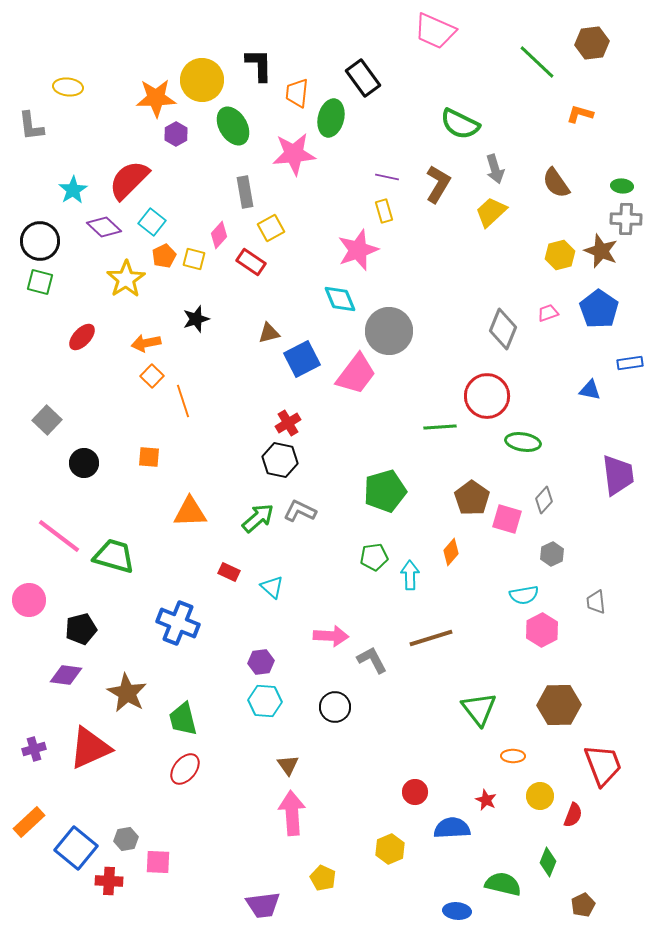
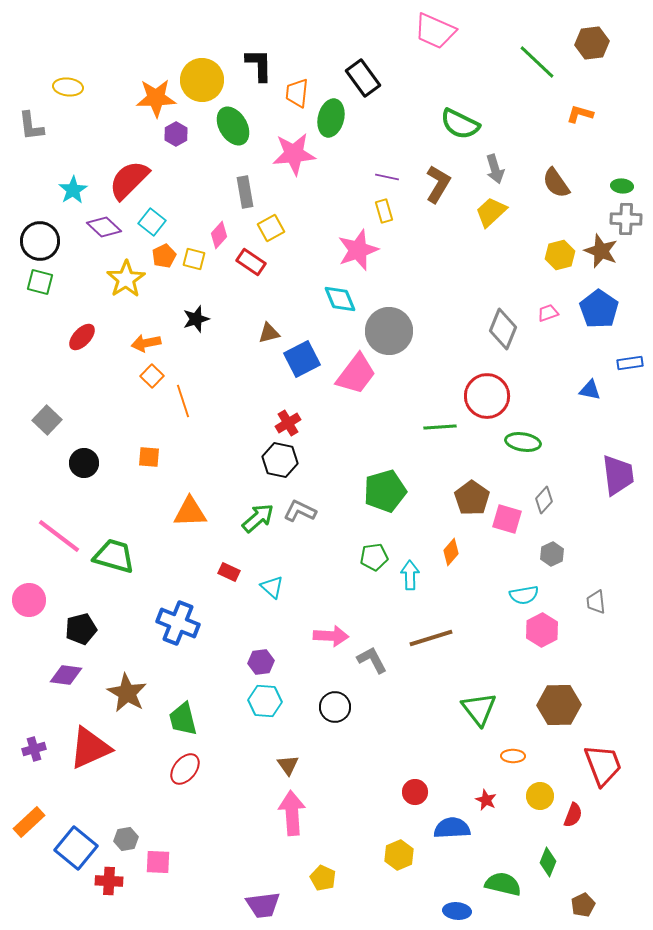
yellow hexagon at (390, 849): moved 9 px right, 6 px down
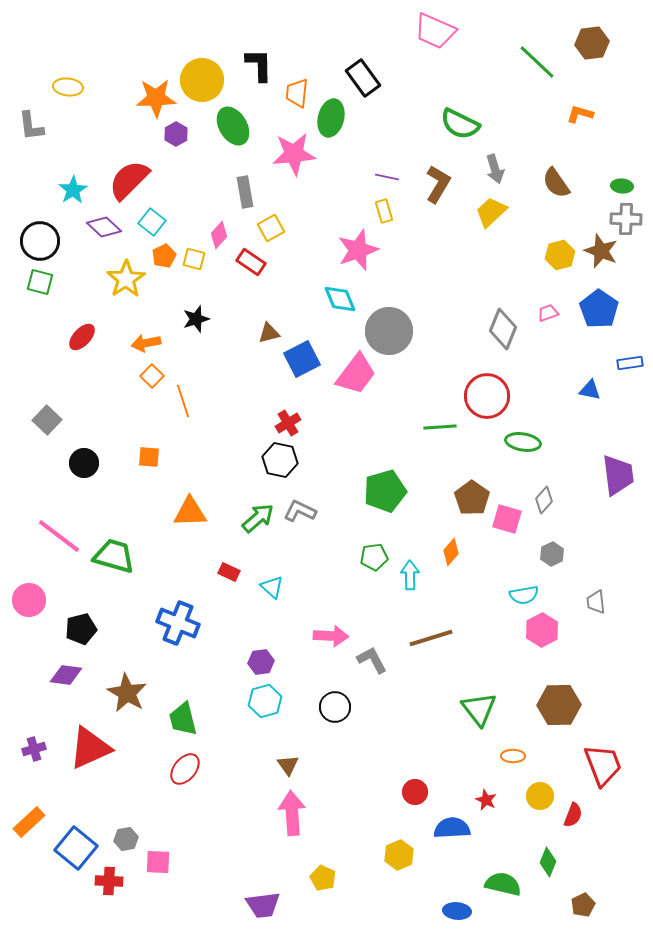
cyan hexagon at (265, 701): rotated 20 degrees counterclockwise
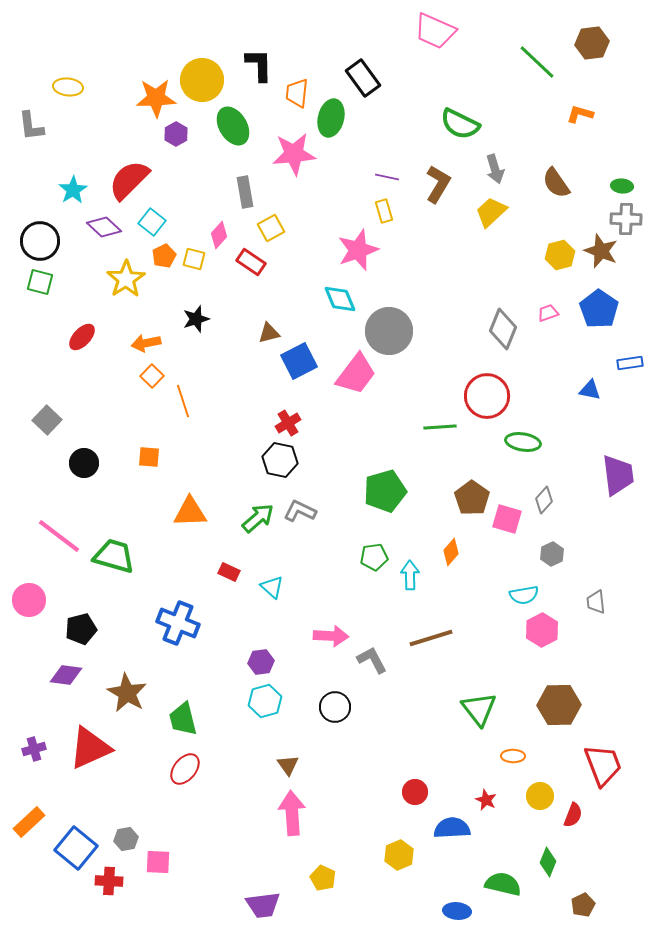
blue square at (302, 359): moved 3 px left, 2 px down
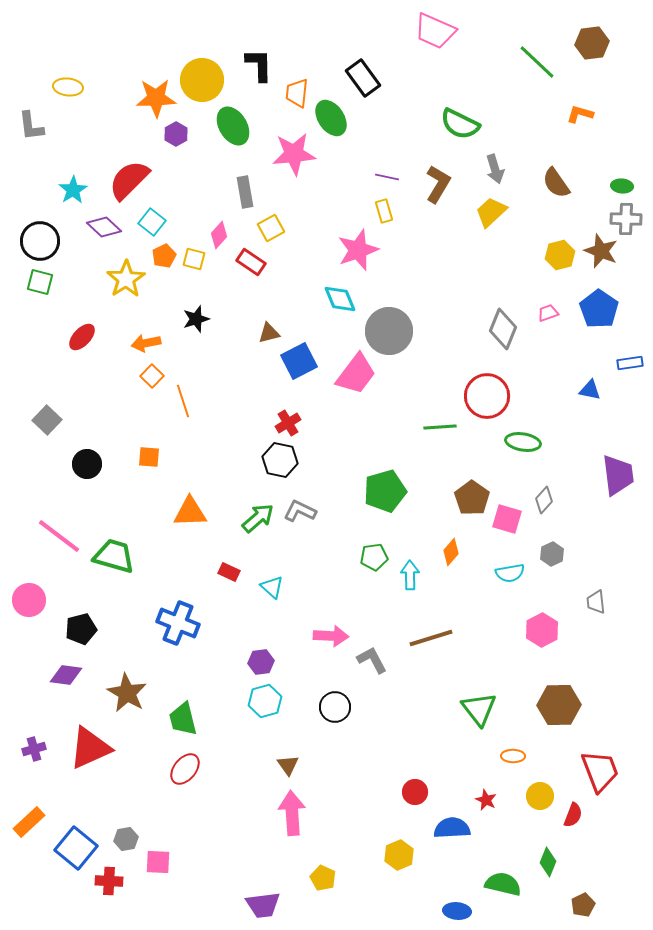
green ellipse at (331, 118): rotated 48 degrees counterclockwise
black circle at (84, 463): moved 3 px right, 1 px down
cyan semicircle at (524, 595): moved 14 px left, 22 px up
red trapezoid at (603, 765): moved 3 px left, 6 px down
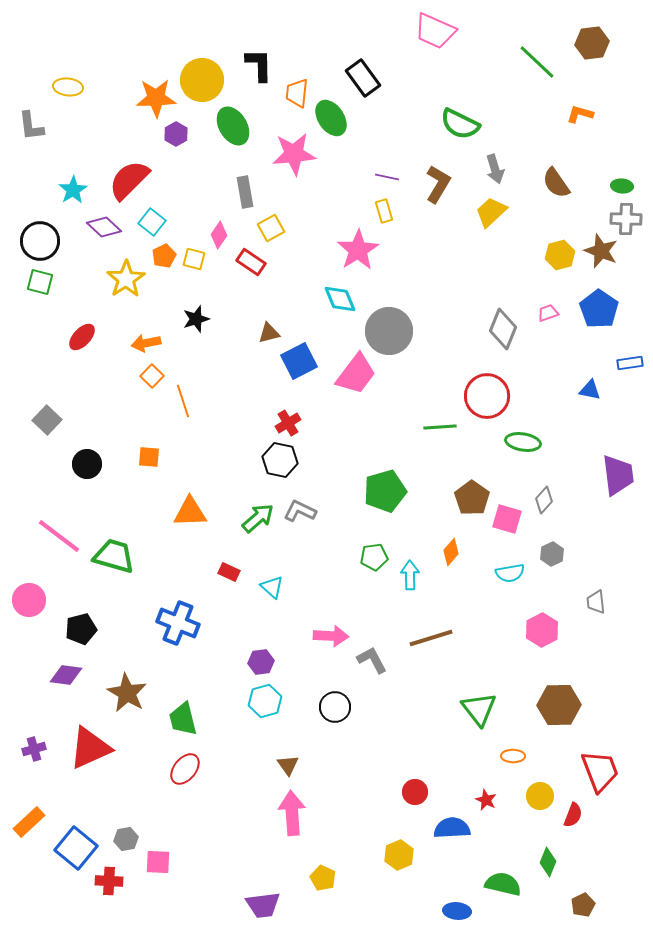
pink diamond at (219, 235): rotated 8 degrees counterclockwise
pink star at (358, 250): rotated 12 degrees counterclockwise
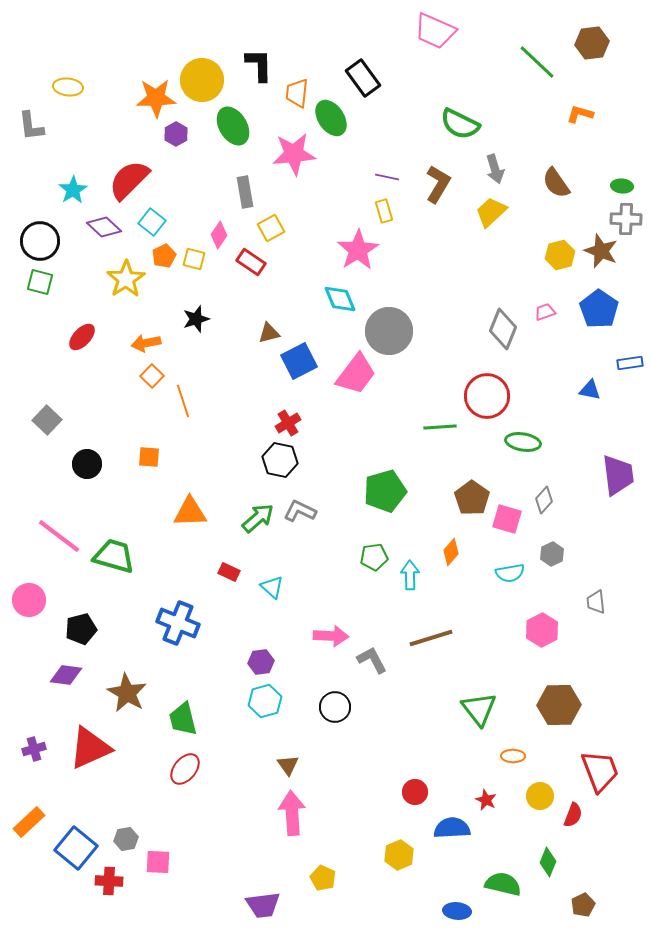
pink trapezoid at (548, 313): moved 3 px left, 1 px up
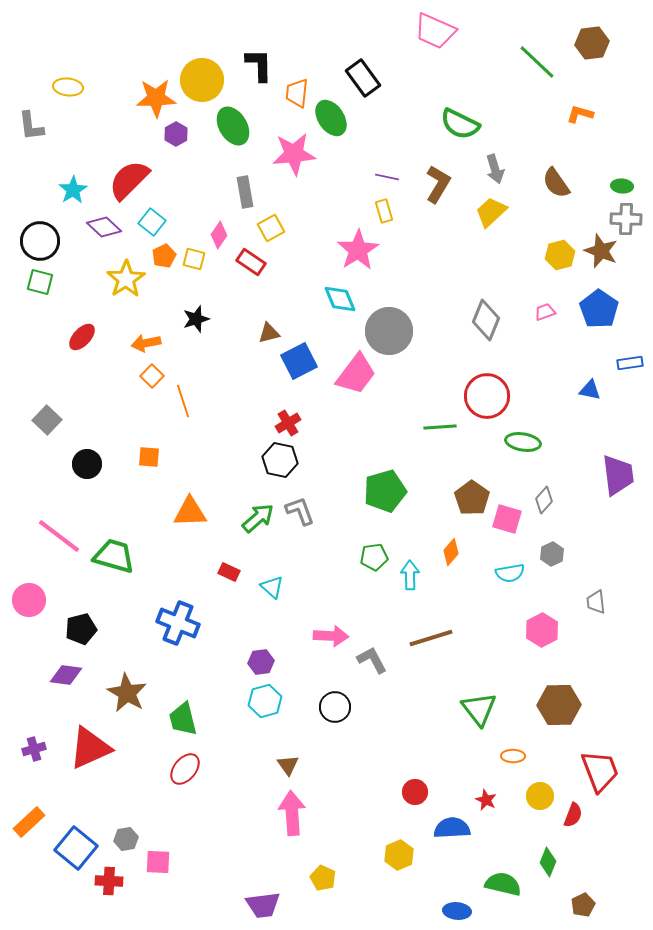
gray diamond at (503, 329): moved 17 px left, 9 px up
gray L-shape at (300, 511): rotated 44 degrees clockwise
